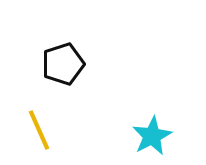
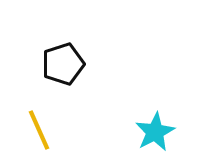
cyan star: moved 3 px right, 4 px up
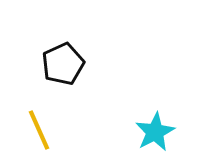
black pentagon: rotated 6 degrees counterclockwise
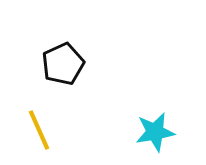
cyan star: rotated 18 degrees clockwise
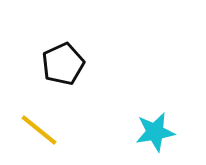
yellow line: rotated 27 degrees counterclockwise
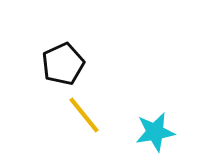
yellow line: moved 45 px right, 15 px up; rotated 12 degrees clockwise
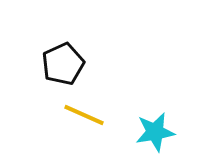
yellow line: rotated 27 degrees counterclockwise
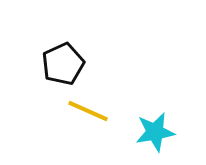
yellow line: moved 4 px right, 4 px up
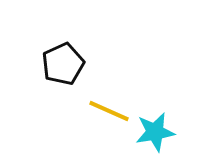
yellow line: moved 21 px right
